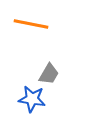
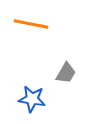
gray trapezoid: moved 17 px right, 1 px up
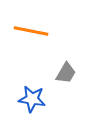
orange line: moved 7 px down
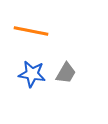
blue star: moved 25 px up
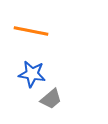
gray trapezoid: moved 15 px left, 26 px down; rotated 20 degrees clockwise
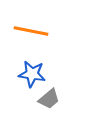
gray trapezoid: moved 2 px left
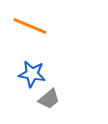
orange line: moved 1 px left, 5 px up; rotated 12 degrees clockwise
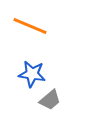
gray trapezoid: moved 1 px right, 1 px down
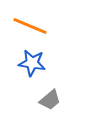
blue star: moved 11 px up
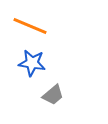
gray trapezoid: moved 3 px right, 5 px up
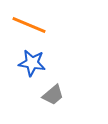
orange line: moved 1 px left, 1 px up
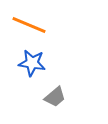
gray trapezoid: moved 2 px right, 2 px down
